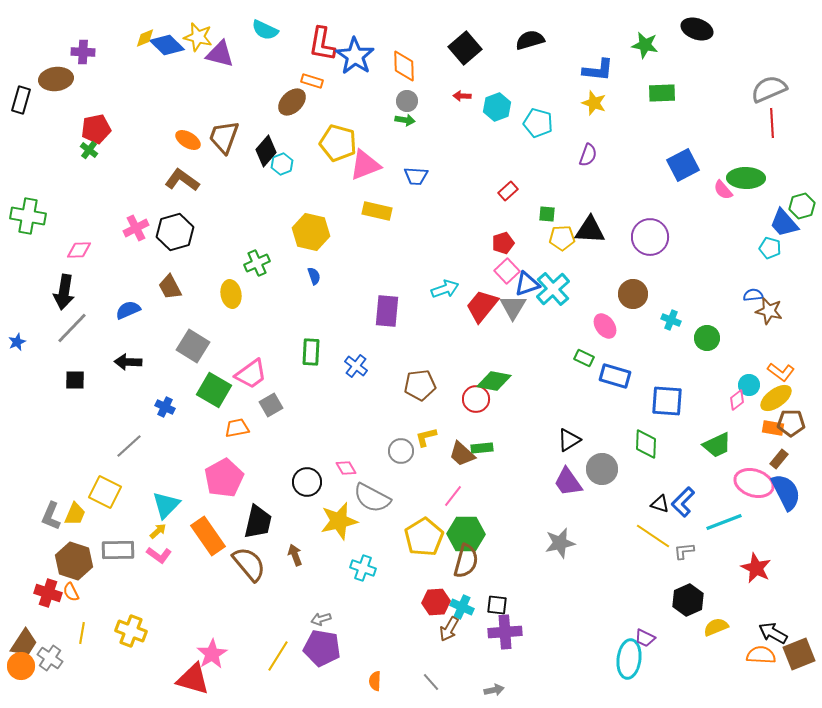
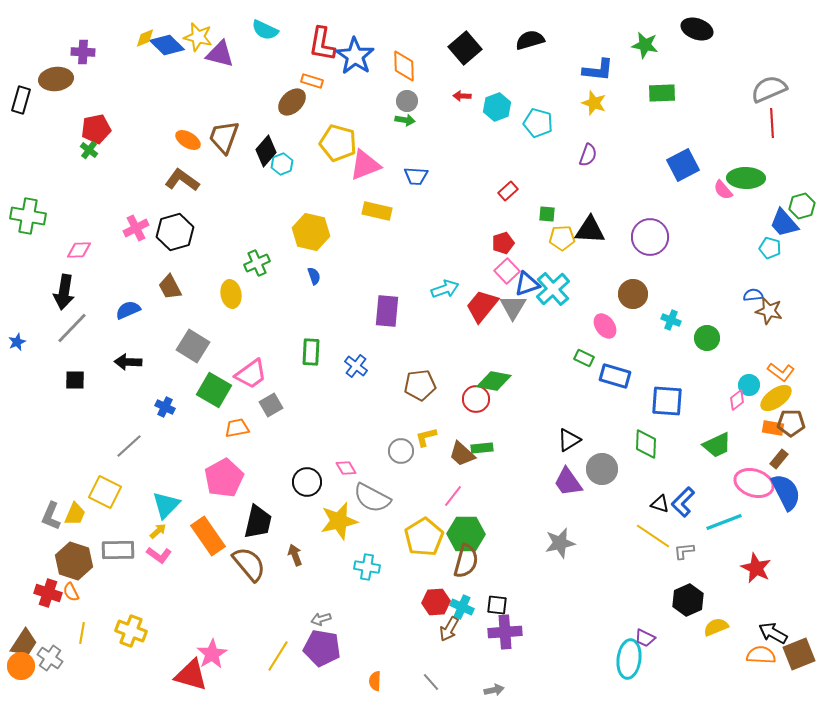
cyan cross at (363, 568): moved 4 px right, 1 px up; rotated 10 degrees counterclockwise
red triangle at (193, 679): moved 2 px left, 4 px up
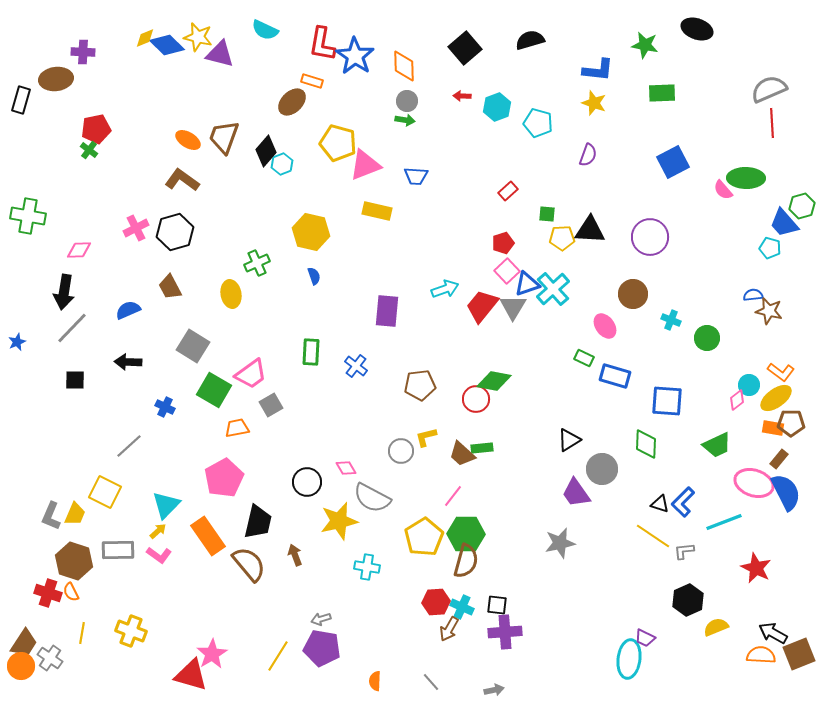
blue square at (683, 165): moved 10 px left, 3 px up
purple trapezoid at (568, 482): moved 8 px right, 11 px down
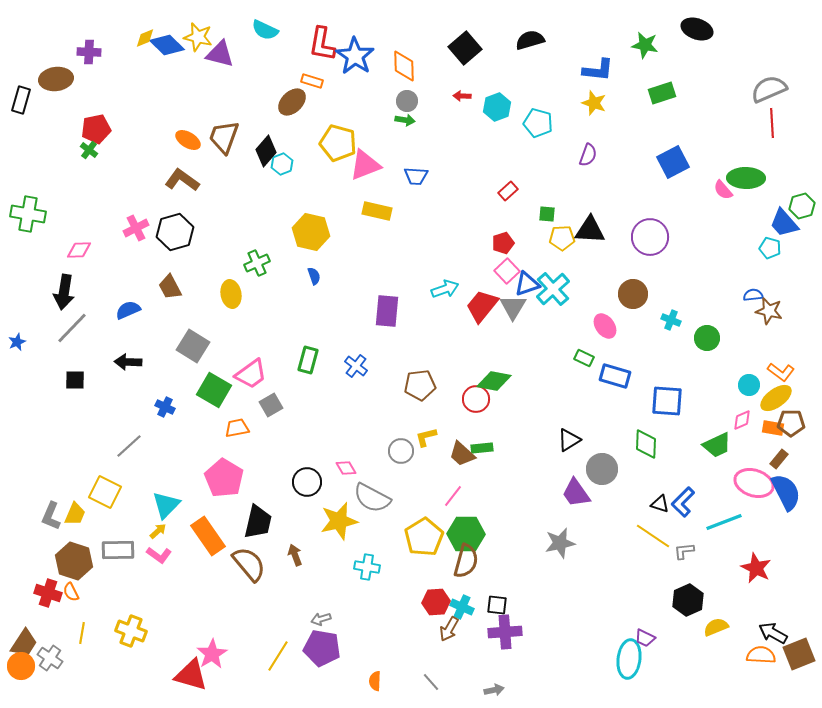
purple cross at (83, 52): moved 6 px right
green rectangle at (662, 93): rotated 16 degrees counterclockwise
green cross at (28, 216): moved 2 px up
green rectangle at (311, 352): moved 3 px left, 8 px down; rotated 12 degrees clockwise
pink diamond at (737, 400): moved 5 px right, 20 px down; rotated 15 degrees clockwise
pink pentagon at (224, 478): rotated 12 degrees counterclockwise
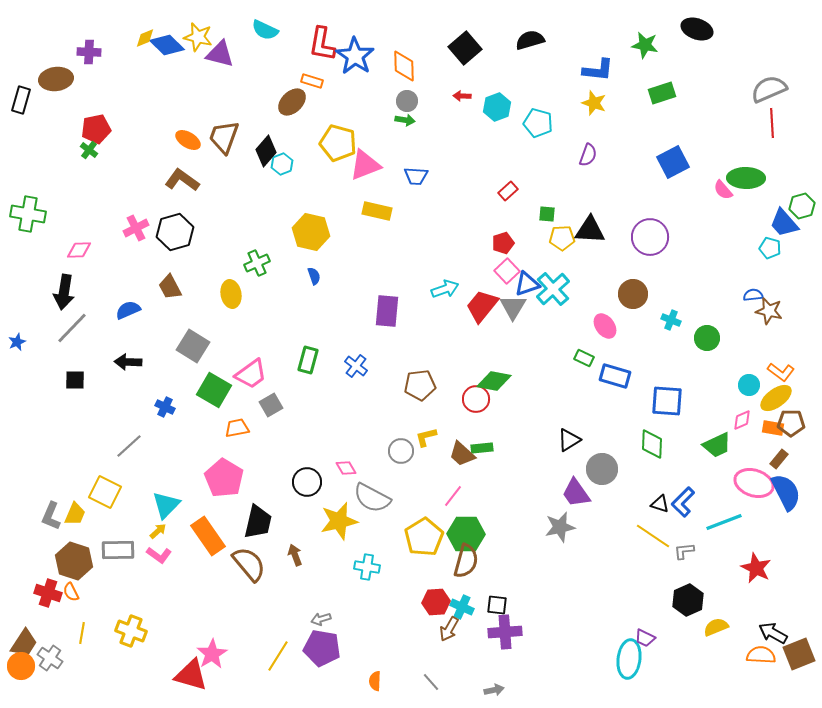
green diamond at (646, 444): moved 6 px right
gray star at (560, 543): moved 16 px up
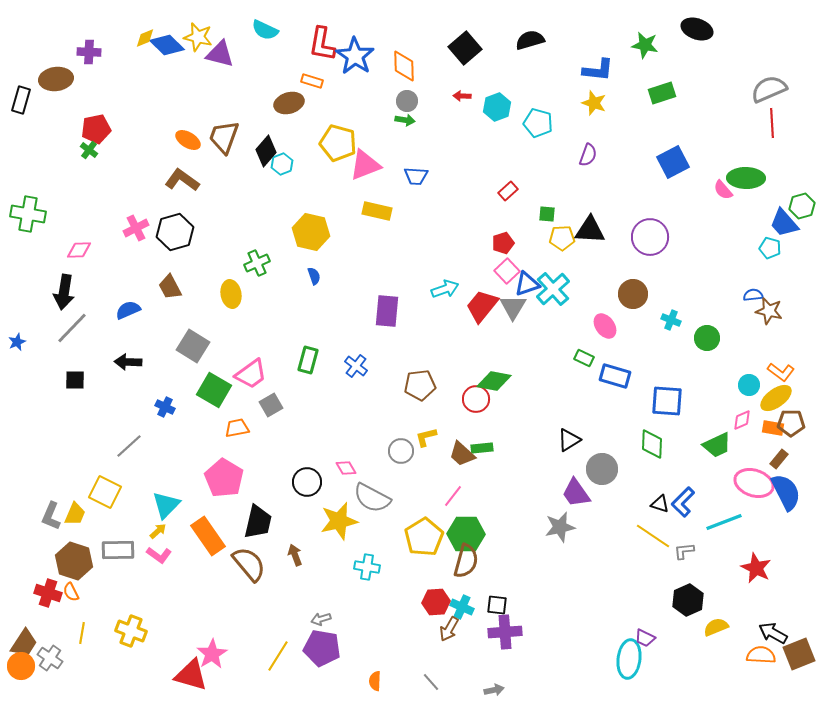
brown ellipse at (292, 102): moved 3 px left, 1 px down; rotated 28 degrees clockwise
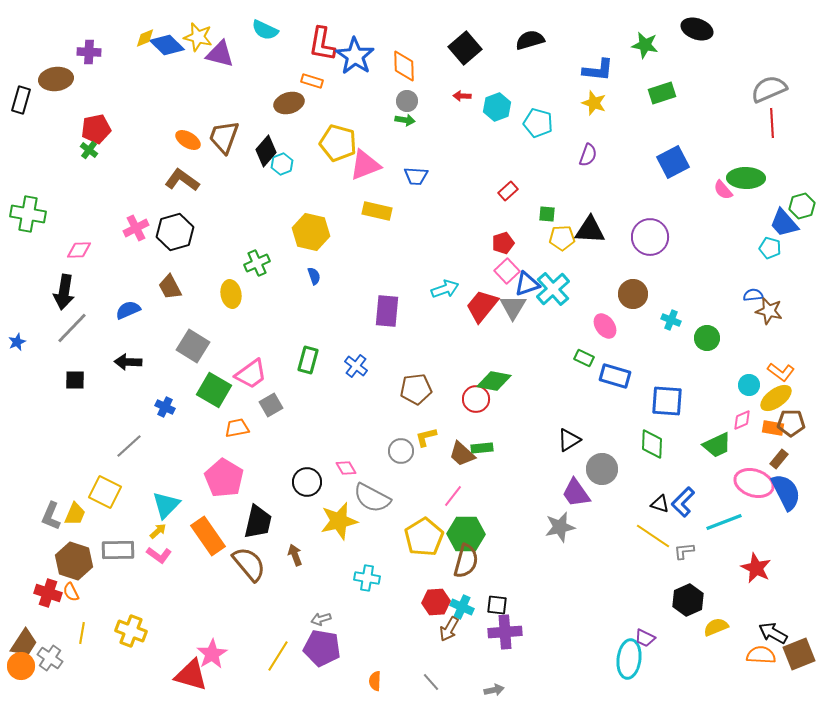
brown pentagon at (420, 385): moved 4 px left, 4 px down
cyan cross at (367, 567): moved 11 px down
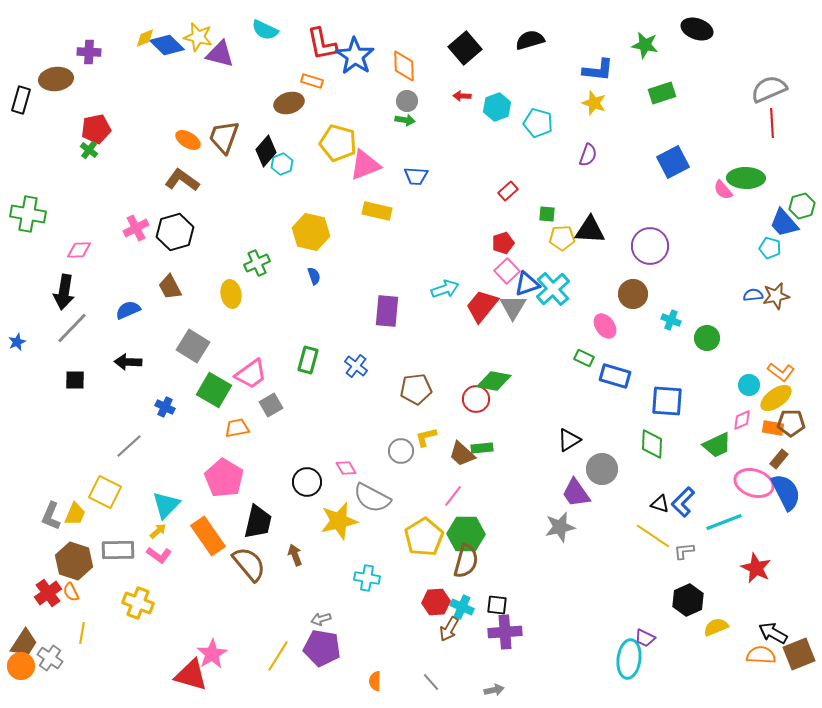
red L-shape at (322, 44): rotated 21 degrees counterclockwise
purple circle at (650, 237): moved 9 px down
brown star at (769, 311): moved 7 px right, 15 px up; rotated 24 degrees counterclockwise
red cross at (48, 593): rotated 36 degrees clockwise
yellow cross at (131, 631): moved 7 px right, 28 px up
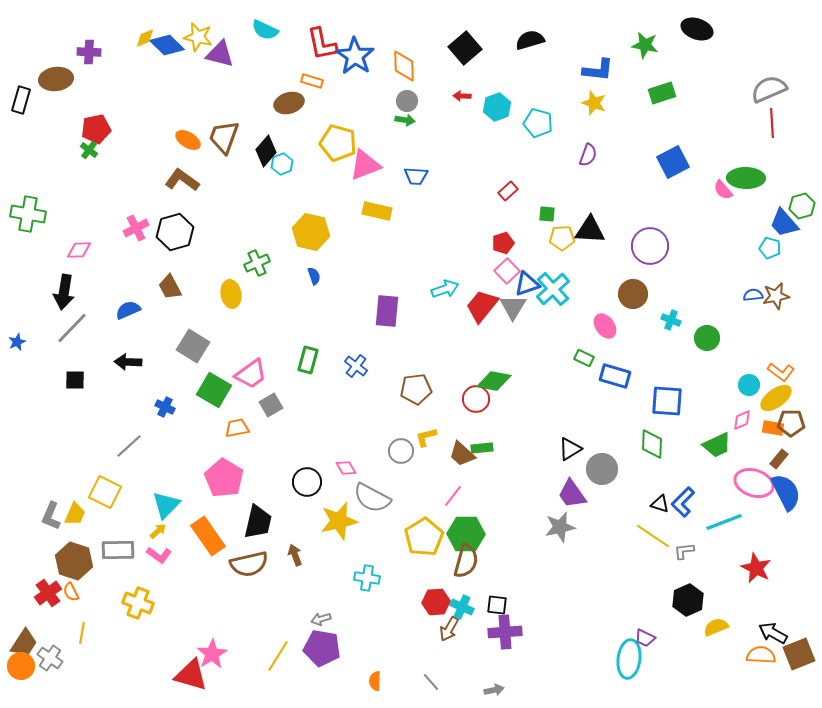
black triangle at (569, 440): moved 1 px right, 9 px down
purple trapezoid at (576, 493): moved 4 px left, 1 px down
brown semicircle at (249, 564): rotated 117 degrees clockwise
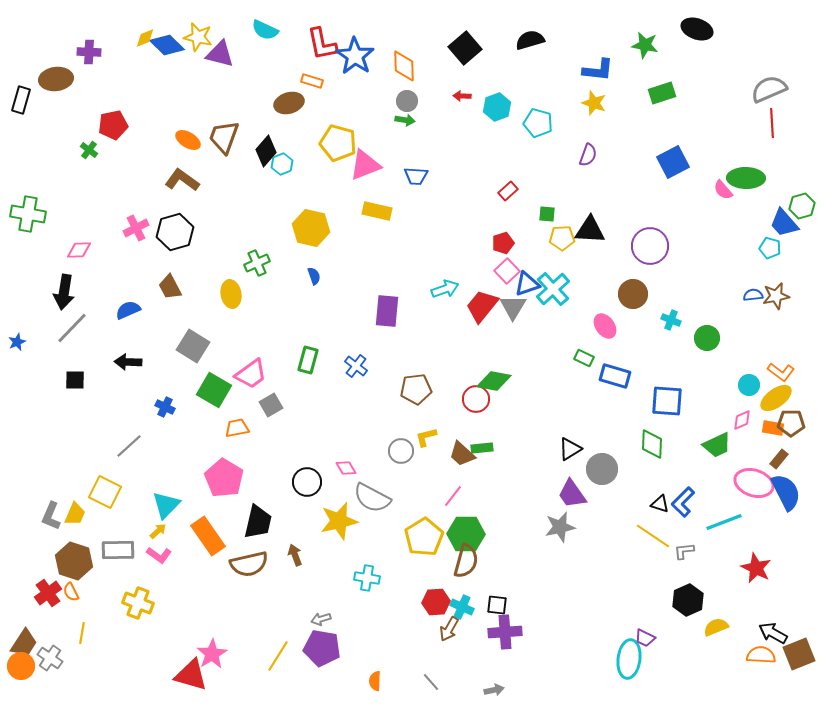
red pentagon at (96, 129): moved 17 px right, 4 px up
yellow hexagon at (311, 232): moved 4 px up
